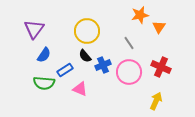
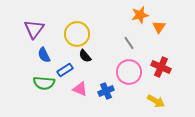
yellow circle: moved 10 px left, 3 px down
blue semicircle: rotated 119 degrees clockwise
blue cross: moved 3 px right, 26 px down
yellow arrow: rotated 96 degrees clockwise
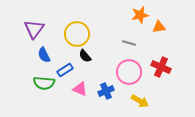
orange triangle: rotated 48 degrees clockwise
gray line: rotated 40 degrees counterclockwise
yellow arrow: moved 16 px left
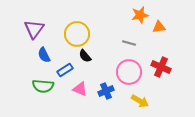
green semicircle: moved 1 px left, 3 px down
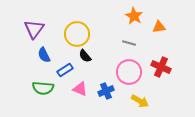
orange star: moved 6 px left, 1 px down; rotated 30 degrees counterclockwise
green semicircle: moved 2 px down
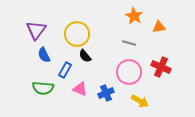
purple triangle: moved 2 px right, 1 px down
blue rectangle: rotated 28 degrees counterclockwise
blue cross: moved 2 px down
